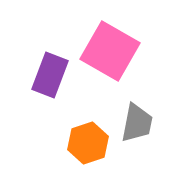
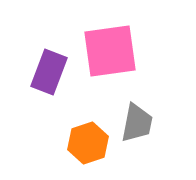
pink square: rotated 38 degrees counterclockwise
purple rectangle: moved 1 px left, 3 px up
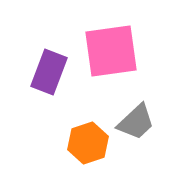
pink square: moved 1 px right
gray trapezoid: moved 1 px left, 1 px up; rotated 36 degrees clockwise
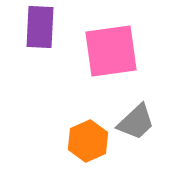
purple rectangle: moved 9 px left, 45 px up; rotated 18 degrees counterclockwise
orange hexagon: moved 2 px up; rotated 6 degrees counterclockwise
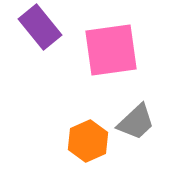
purple rectangle: rotated 42 degrees counterclockwise
pink square: moved 1 px up
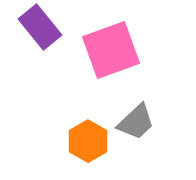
pink square: rotated 12 degrees counterclockwise
orange hexagon: rotated 6 degrees counterclockwise
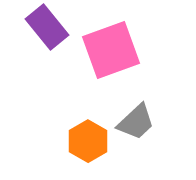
purple rectangle: moved 7 px right
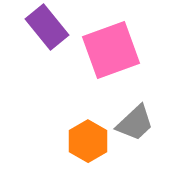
gray trapezoid: moved 1 px left, 1 px down
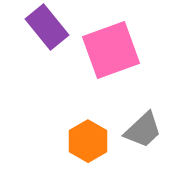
gray trapezoid: moved 8 px right, 7 px down
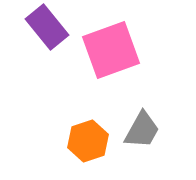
gray trapezoid: moved 1 px left; rotated 18 degrees counterclockwise
orange hexagon: rotated 12 degrees clockwise
